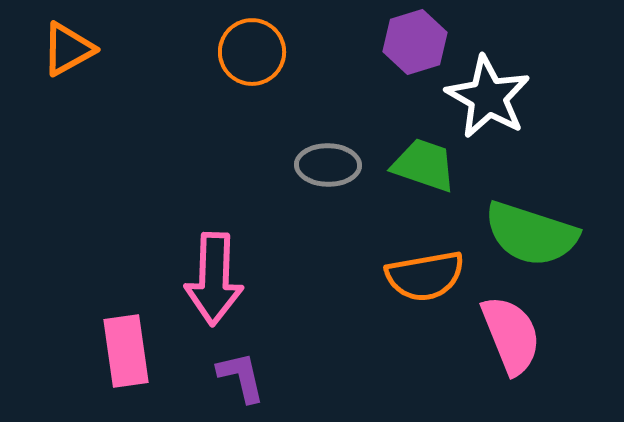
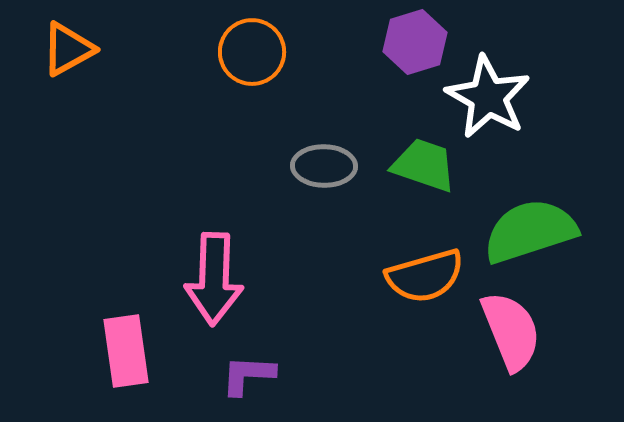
gray ellipse: moved 4 px left, 1 px down
green semicircle: moved 1 px left, 3 px up; rotated 144 degrees clockwise
orange semicircle: rotated 6 degrees counterclockwise
pink semicircle: moved 4 px up
purple L-shape: moved 7 px right, 2 px up; rotated 74 degrees counterclockwise
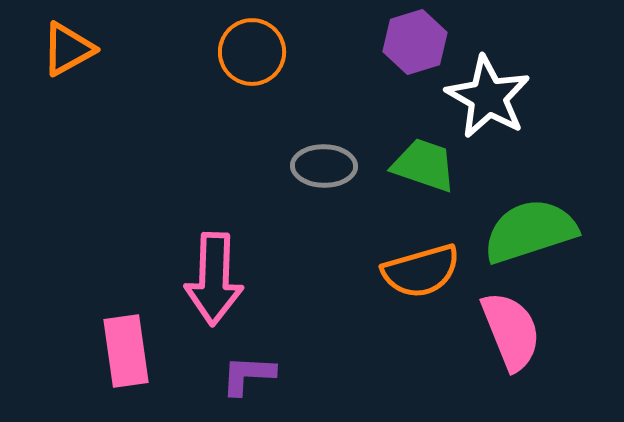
orange semicircle: moved 4 px left, 5 px up
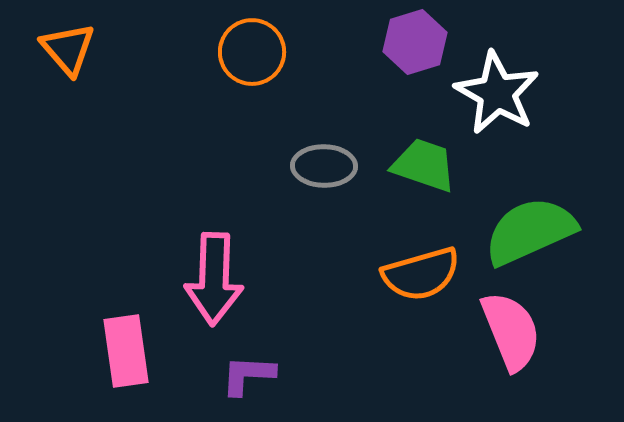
orange triangle: rotated 42 degrees counterclockwise
white star: moved 9 px right, 4 px up
green semicircle: rotated 6 degrees counterclockwise
orange semicircle: moved 3 px down
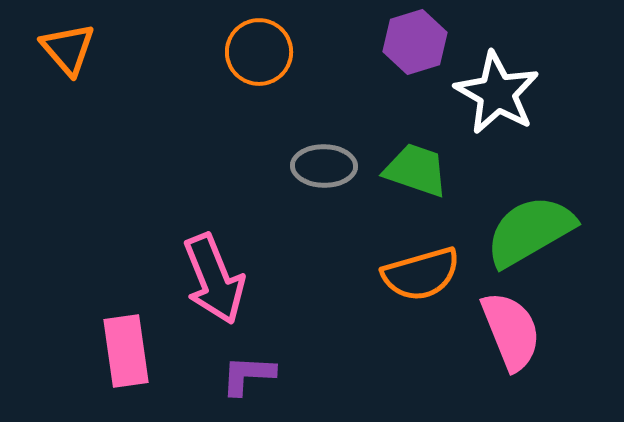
orange circle: moved 7 px right
green trapezoid: moved 8 px left, 5 px down
green semicircle: rotated 6 degrees counterclockwise
pink arrow: rotated 24 degrees counterclockwise
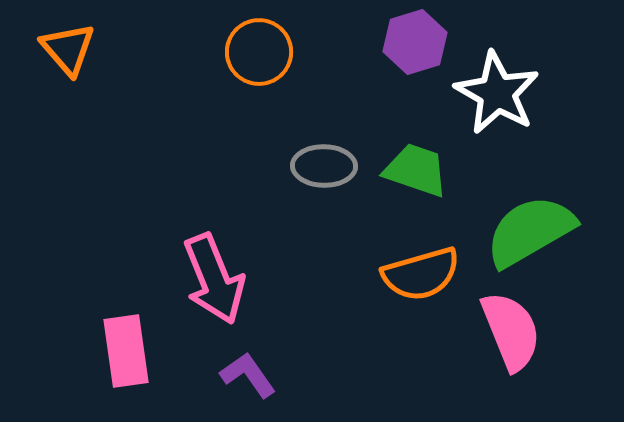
purple L-shape: rotated 52 degrees clockwise
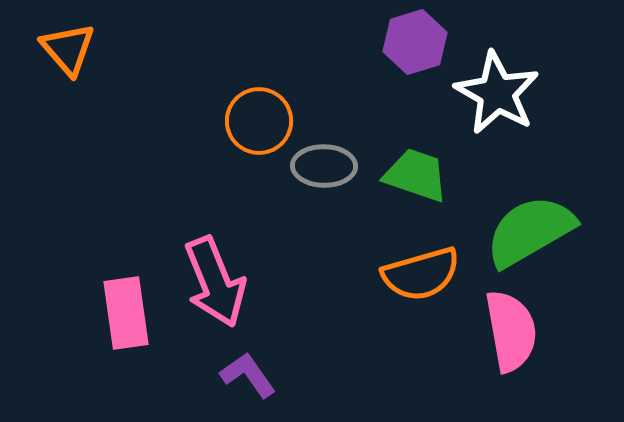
orange circle: moved 69 px down
green trapezoid: moved 5 px down
pink arrow: moved 1 px right, 3 px down
pink semicircle: rotated 12 degrees clockwise
pink rectangle: moved 38 px up
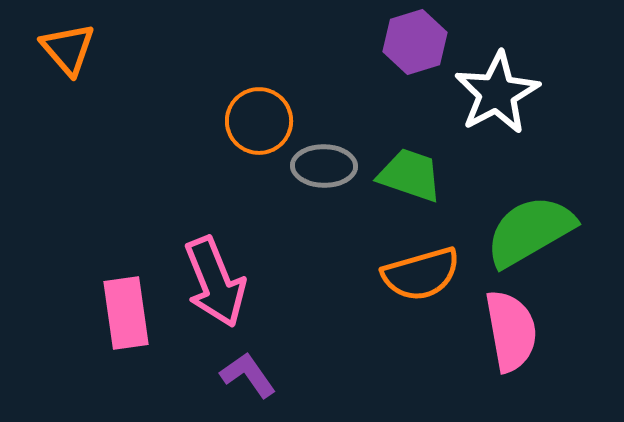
white star: rotated 14 degrees clockwise
green trapezoid: moved 6 px left
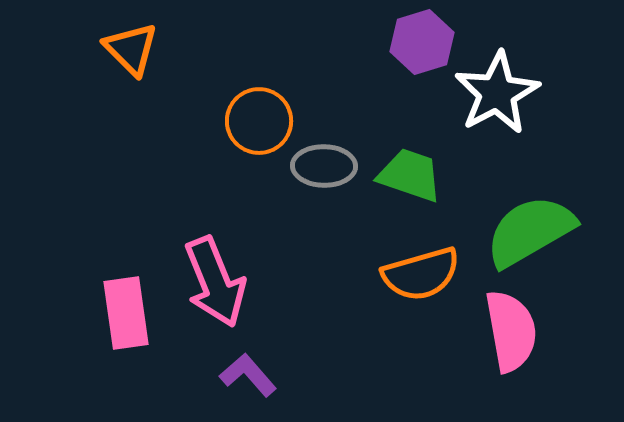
purple hexagon: moved 7 px right
orange triangle: moved 63 px right; rotated 4 degrees counterclockwise
purple L-shape: rotated 6 degrees counterclockwise
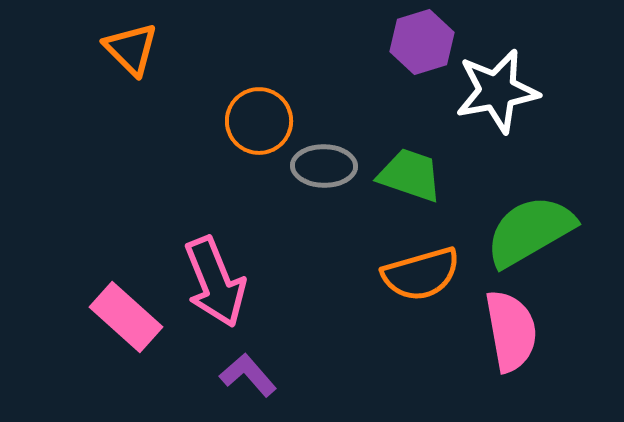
white star: moved 2 px up; rotated 18 degrees clockwise
pink rectangle: moved 4 px down; rotated 40 degrees counterclockwise
